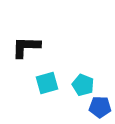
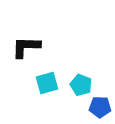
cyan pentagon: moved 2 px left
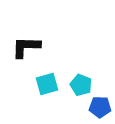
cyan square: moved 1 px down
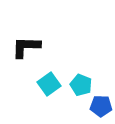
cyan square: moved 2 px right; rotated 20 degrees counterclockwise
blue pentagon: moved 1 px right, 1 px up
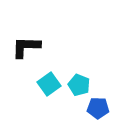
cyan pentagon: moved 2 px left
blue pentagon: moved 3 px left, 2 px down
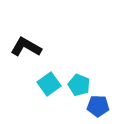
black L-shape: rotated 28 degrees clockwise
blue pentagon: moved 2 px up
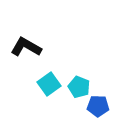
cyan pentagon: moved 2 px down
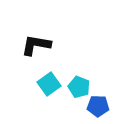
black L-shape: moved 10 px right, 2 px up; rotated 20 degrees counterclockwise
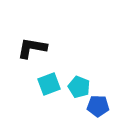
black L-shape: moved 4 px left, 3 px down
cyan square: rotated 15 degrees clockwise
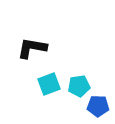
cyan pentagon: moved 1 px up; rotated 30 degrees counterclockwise
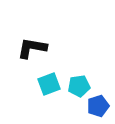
blue pentagon: rotated 20 degrees counterclockwise
